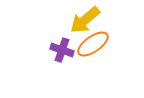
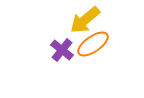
purple cross: rotated 20 degrees clockwise
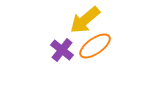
orange ellipse: moved 2 px right, 2 px down
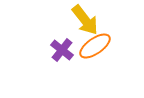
yellow arrow: rotated 88 degrees counterclockwise
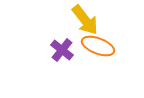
orange ellipse: moved 3 px right; rotated 56 degrees clockwise
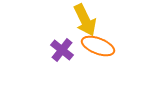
yellow arrow: rotated 12 degrees clockwise
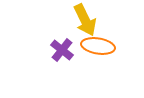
orange ellipse: rotated 12 degrees counterclockwise
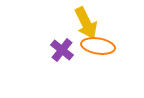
yellow arrow: moved 1 px right, 3 px down
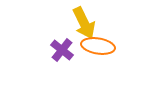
yellow arrow: moved 2 px left
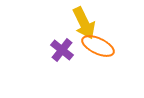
orange ellipse: rotated 16 degrees clockwise
